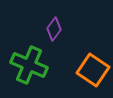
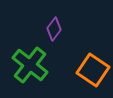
green cross: moved 1 px right; rotated 15 degrees clockwise
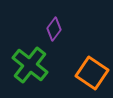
orange square: moved 1 px left, 3 px down
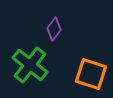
orange square: moved 1 px left, 1 px down; rotated 16 degrees counterclockwise
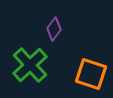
green cross: rotated 9 degrees clockwise
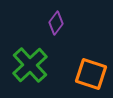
purple diamond: moved 2 px right, 6 px up
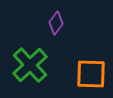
orange square: rotated 16 degrees counterclockwise
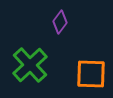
purple diamond: moved 4 px right, 1 px up
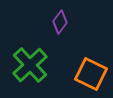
orange square: rotated 24 degrees clockwise
